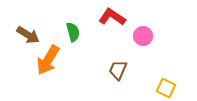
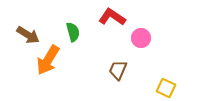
pink circle: moved 2 px left, 2 px down
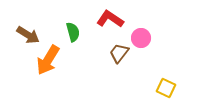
red L-shape: moved 2 px left, 2 px down
brown trapezoid: moved 1 px right, 17 px up; rotated 15 degrees clockwise
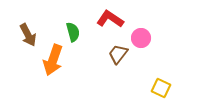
brown arrow: rotated 30 degrees clockwise
brown trapezoid: moved 1 px left, 1 px down
orange arrow: moved 5 px right; rotated 12 degrees counterclockwise
yellow square: moved 5 px left
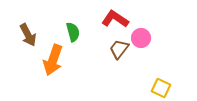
red L-shape: moved 5 px right
brown trapezoid: moved 1 px right, 5 px up
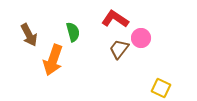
brown arrow: moved 1 px right
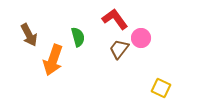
red L-shape: rotated 20 degrees clockwise
green semicircle: moved 5 px right, 5 px down
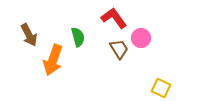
red L-shape: moved 1 px left, 1 px up
brown trapezoid: rotated 110 degrees clockwise
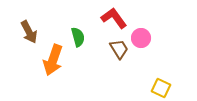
brown arrow: moved 3 px up
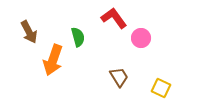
brown trapezoid: moved 28 px down
